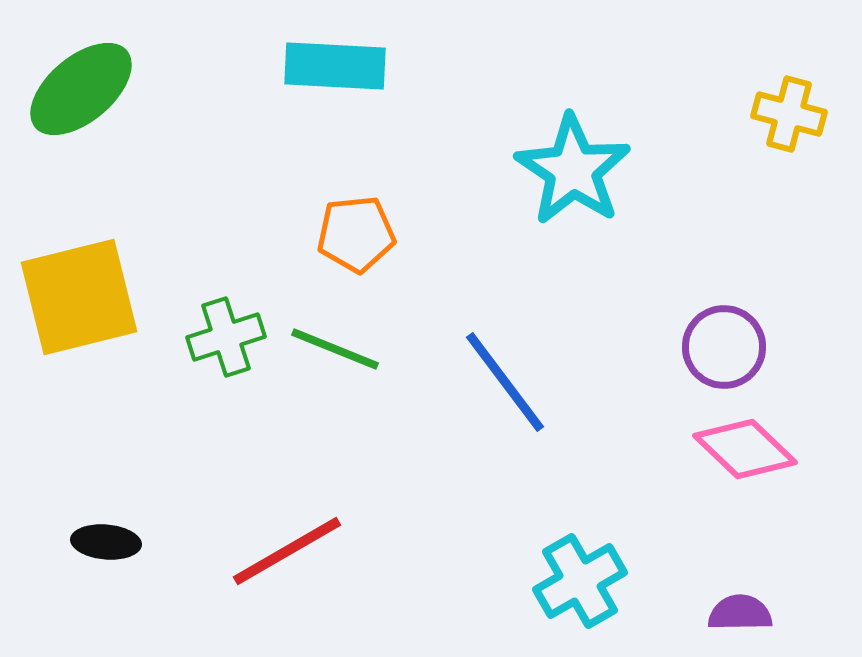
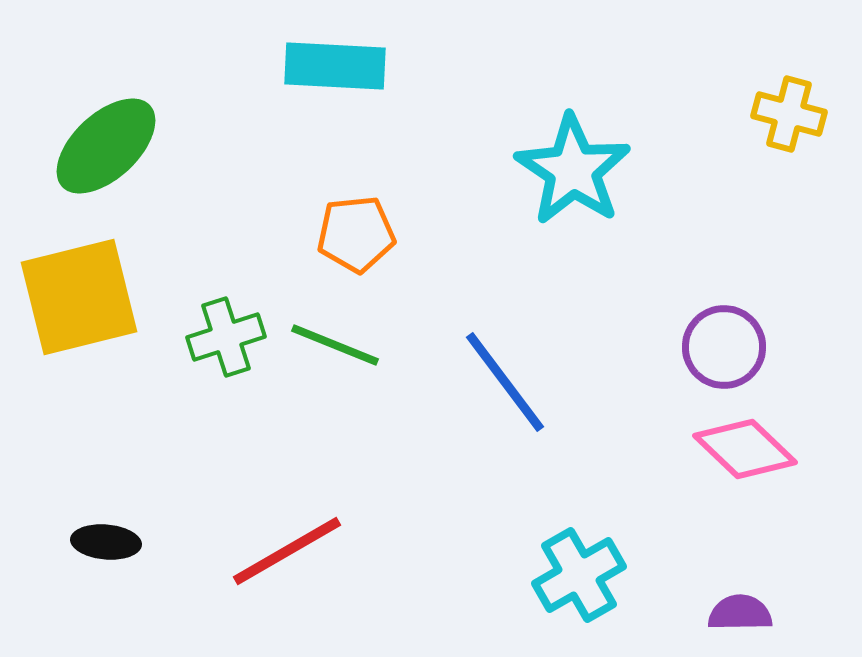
green ellipse: moved 25 px right, 57 px down; rotated 3 degrees counterclockwise
green line: moved 4 px up
cyan cross: moved 1 px left, 6 px up
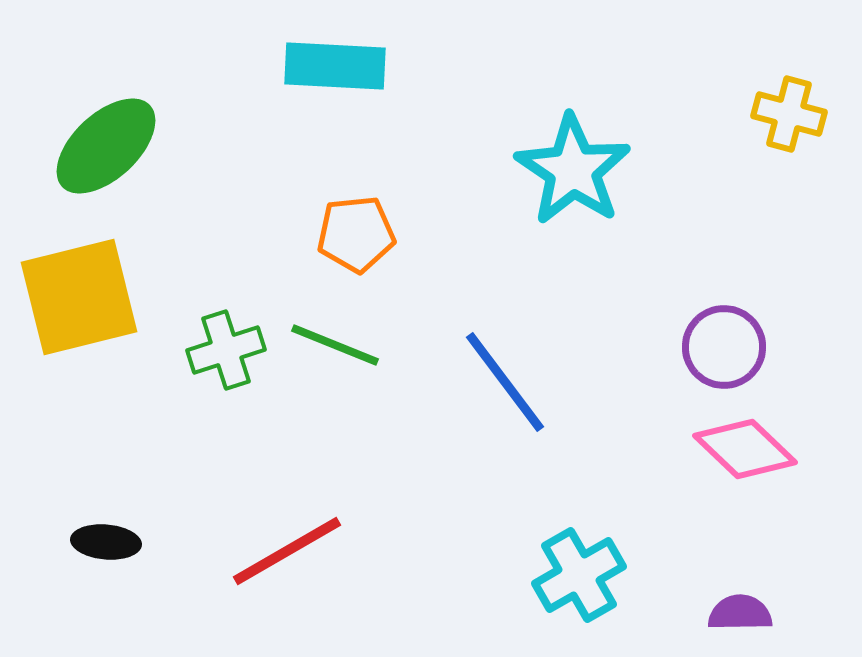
green cross: moved 13 px down
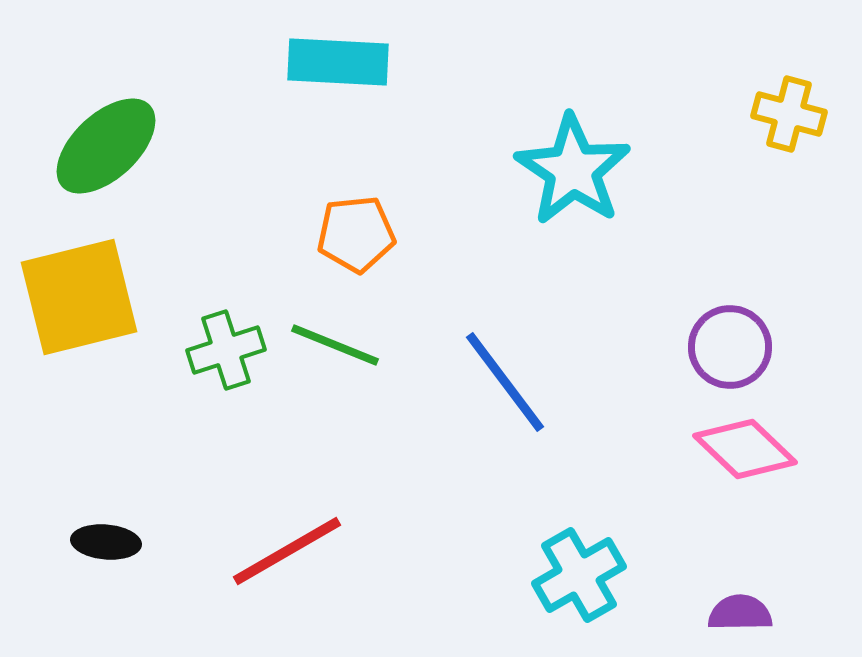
cyan rectangle: moved 3 px right, 4 px up
purple circle: moved 6 px right
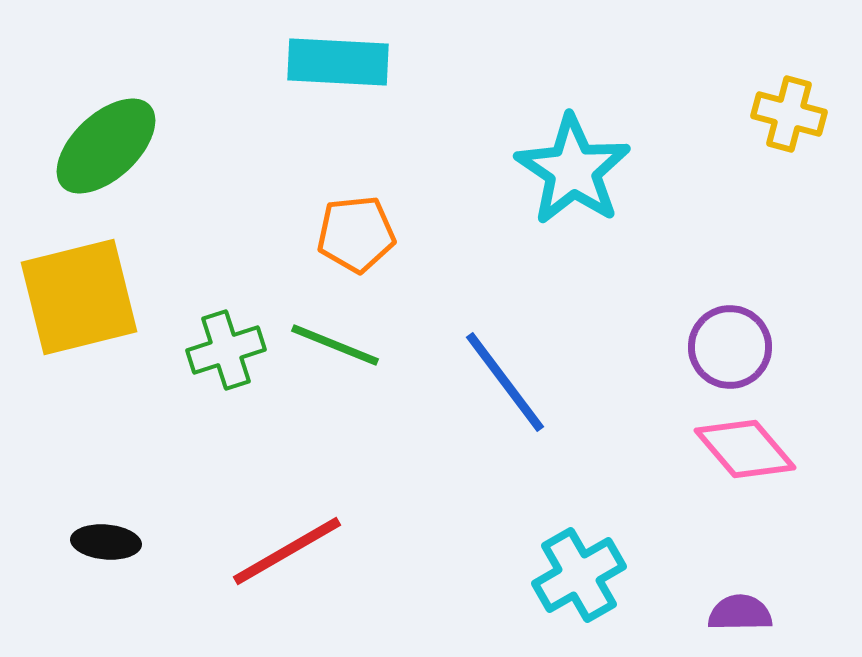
pink diamond: rotated 6 degrees clockwise
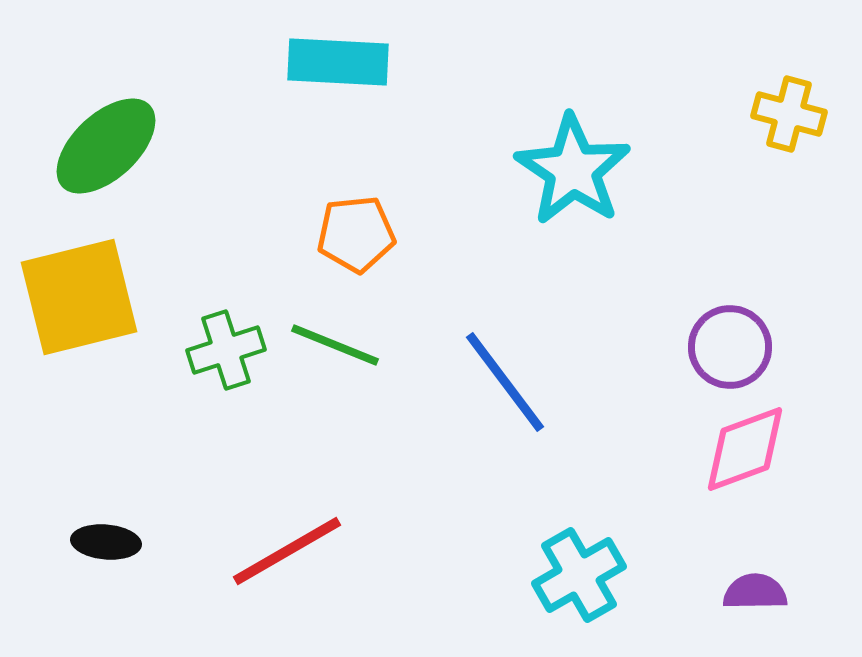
pink diamond: rotated 70 degrees counterclockwise
purple semicircle: moved 15 px right, 21 px up
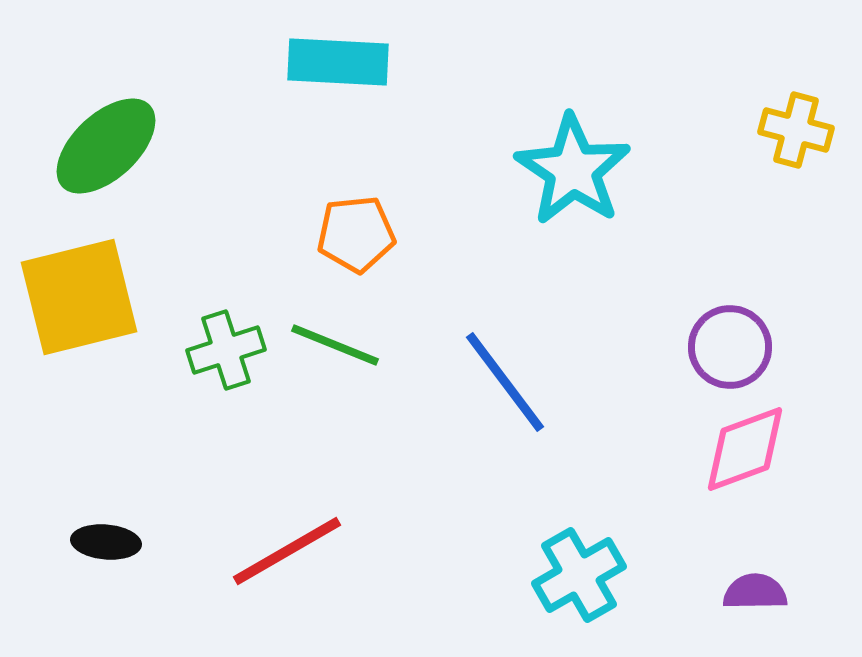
yellow cross: moved 7 px right, 16 px down
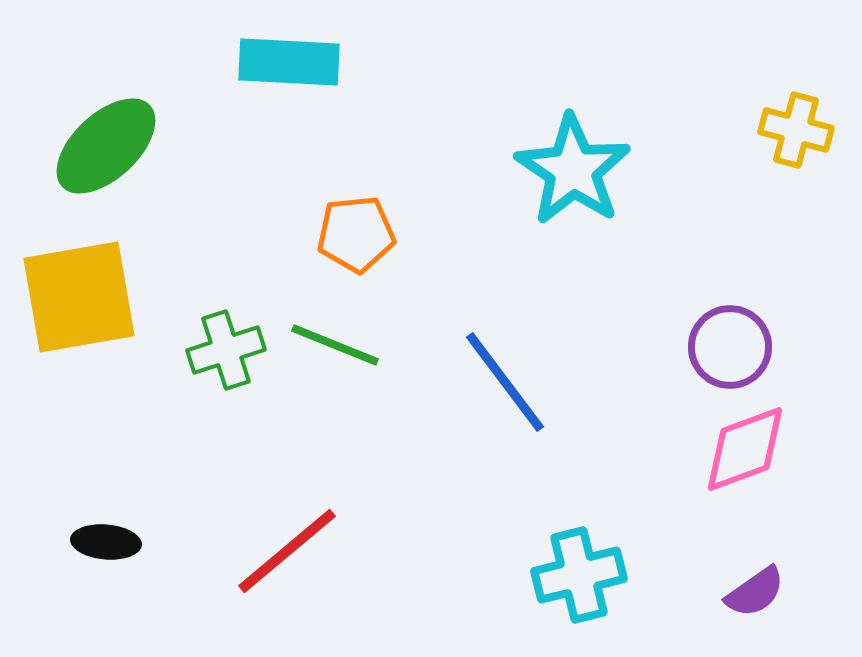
cyan rectangle: moved 49 px left
yellow square: rotated 4 degrees clockwise
red line: rotated 10 degrees counterclockwise
cyan cross: rotated 16 degrees clockwise
purple semicircle: rotated 146 degrees clockwise
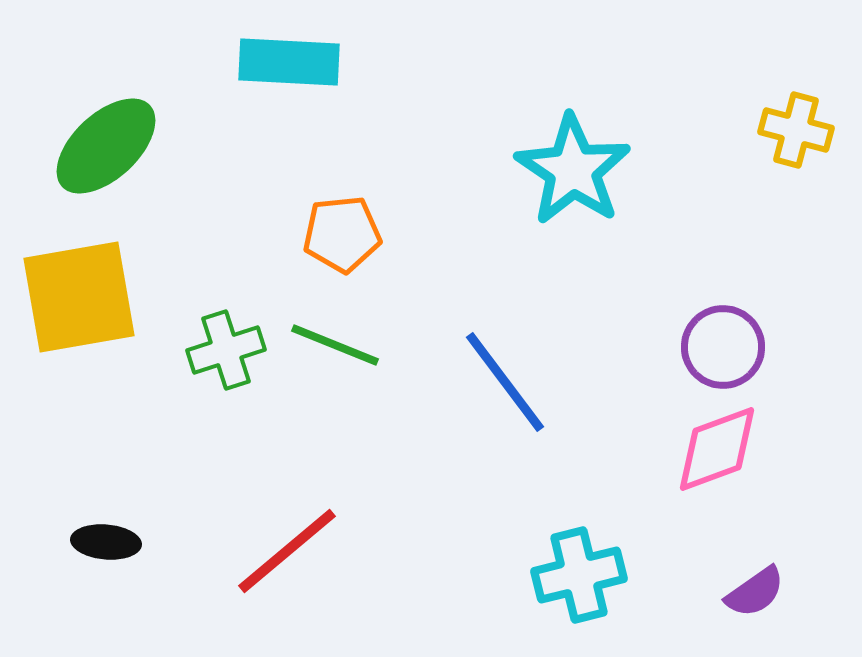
orange pentagon: moved 14 px left
purple circle: moved 7 px left
pink diamond: moved 28 px left
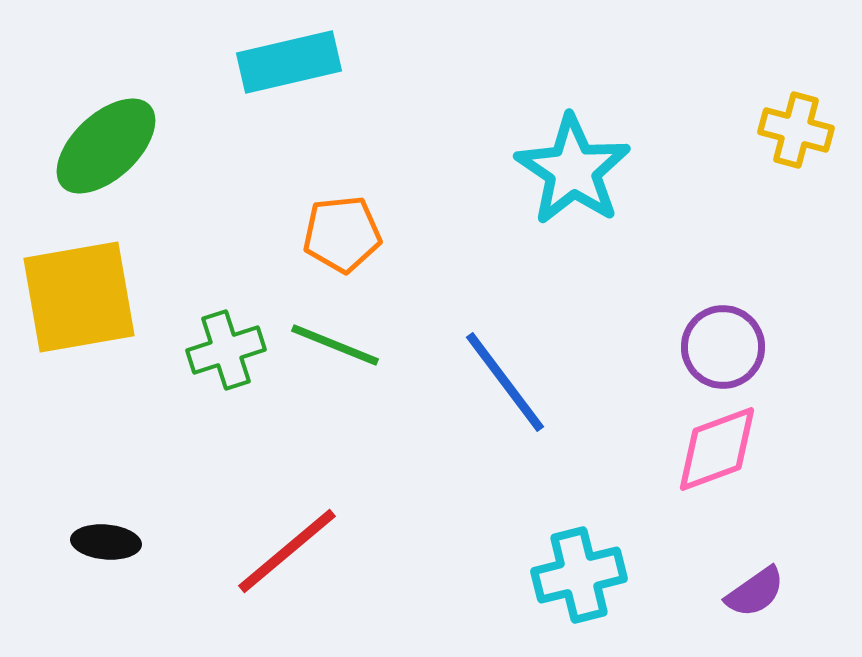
cyan rectangle: rotated 16 degrees counterclockwise
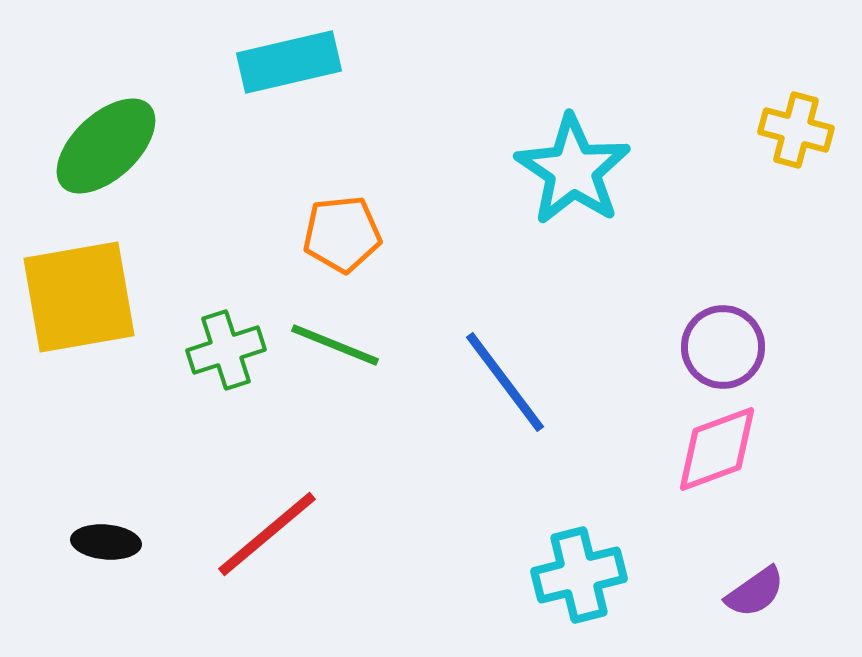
red line: moved 20 px left, 17 px up
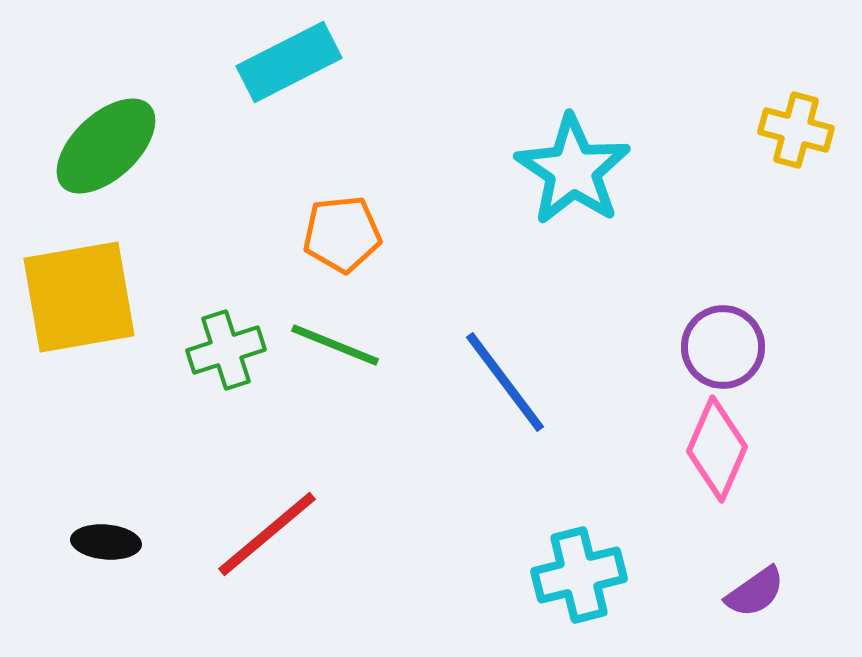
cyan rectangle: rotated 14 degrees counterclockwise
pink diamond: rotated 46 degrees counterclockwise
